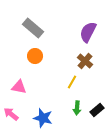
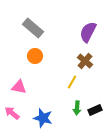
black rectangle: moved 2 px left; rotated 16 degrees clockwise
pink arrow: moved 1 px right, 1 px up
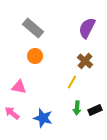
purple semicircle: moved 1 px left, 4 px up
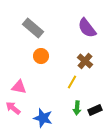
purple semicircle: rotated 65 degrees counterclockwise
orange circle: moved 6 px right
pink arrow: moved 1 px right, 5 px up
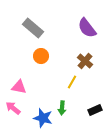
green arrow: moved 15 px left
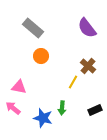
brown cross: moved 3 px right, 5 px down
yellow line: moved 1 px right
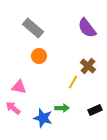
orange circle: moved 2 px left
green arrow: rotated 96 degrees counterclockwise
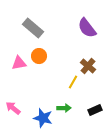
pink triangle: moved 24 px up; rotated 21 degrees counterclockwise
green arrow: moved 2 px right
